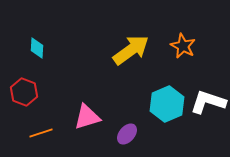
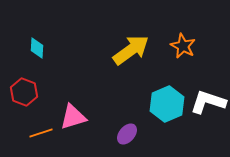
pink triangle: moved 14 px left
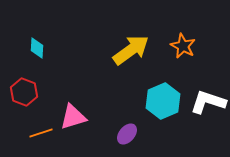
cyan hexagon: moved 4 px left, 3 px up
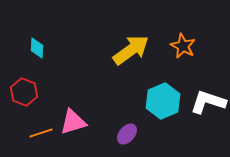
pink triangle: moved 5 px down
